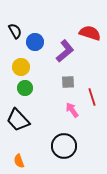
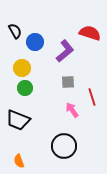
yellow circle: moved 1 px right, 1 px down
black trapezoid: rotated 25 degrees counterclockwise
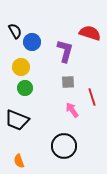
blue circle: moved 3 px left
purple L-shape: rotated 35 degrees counterclockwise
yellow circle: moved 1 px left, 1 px up
black trapezoid: moved 1 px left
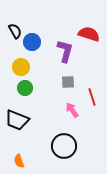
red semicircle: moved 1 px left, 1 px down
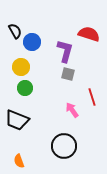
gray square: moved 8 px up; rotated 16 degrees clockwise
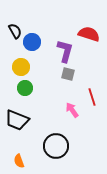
black circle: moved 8 px left
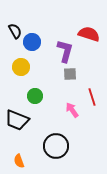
gray square: moved 2 px right; rotated 16 degrees counterclockwise
green circle: moved 10 px right, 8 px down
